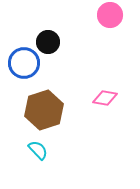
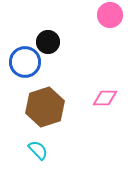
blue circle: moved 1 px right, 1 px up
pink diamond: rotated 10 degrees counterclockwise
brown hexagon: moved 1 px right, 3 px up
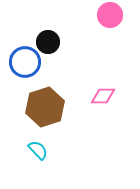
pink diamond: moved 2 px left, 2 px up
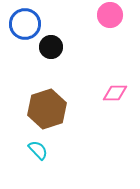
black circle: moved 3 px right, 5 px down
blue circle: moved 38 px up
pink diamond: moved 12 px right, 3 px up
brown hexagon: moved 2 px right, 2 px down
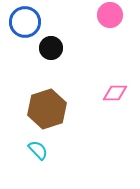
blue circle: moved 2 px up
black circle: moved 1 px down
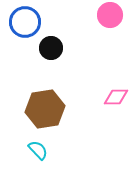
pink diamond: moved 1 px right, 4 px down
brown hexagon: moved 2 px left; rotated 9 degrees clockwise
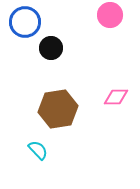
brown hexagon: moved 13 px right
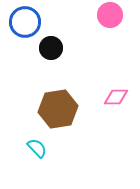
cyan semicircle: moved 1 px left, 2 px up
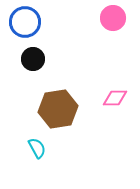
pink circle: moved 3 px right, 3 px down
black circle: moved 18 px left, 11 px down
pink diamond: moved 1 px left, 1 px down
cyan semicircle: rotated 15 degrees clockwise
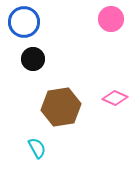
pink circle: moved 2 px left, 1 px down
blue circle: moved 1 px left
pink diamond: rotated 25 degrees clockwise
brown hexagon: moved 3 px right, 2 px up
